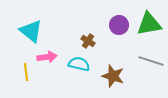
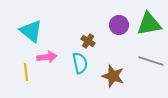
cyan semicircle: moved 1 px right, 1 px up; rotated 65 degrees clockwise
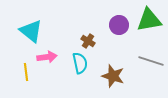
green triangle: moved 4 px up
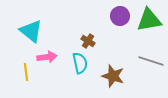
purple circle: moved 1 px right, 9 px up
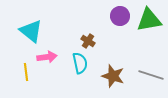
gray line: moved 14 px down
